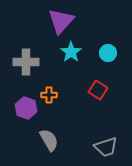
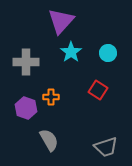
orange cross: moved 2 px right, 2 px down
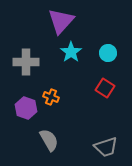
red square: moved 7 px right, 2 px up
orange cross: rotated 21 degrees clockwise
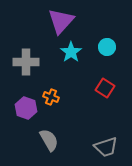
cyan circle: moved 1 px left, 6 px up
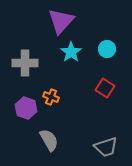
cyan circle: moved 2 px down
gray cross: moved 1 px left, 1 px down
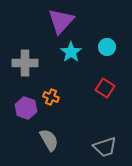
cyan circle: moved 2 px up
gray trapezoid: moved 1 px left
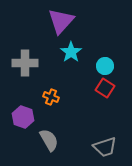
cyan circle: moved 2 px left, 19 px down
purple hexagon: moved 3 px left, 9 px down
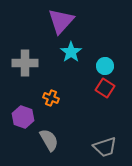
orange cross: moved 1 px down
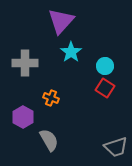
purple hexagon: rotated 10 degrees clockwise
gray trapezoid: moved 11 px right
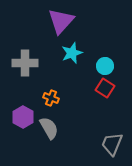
cyan star: moved 1 px right, 1 px down; rotated 15 degrees clockwise
gray semicircle: moved 12 px up
gray trapezoid: moved 4 px left, 3 px up; rotated 130 degrees clockwise
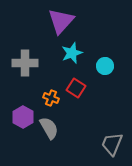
red square: moved 29 px left
